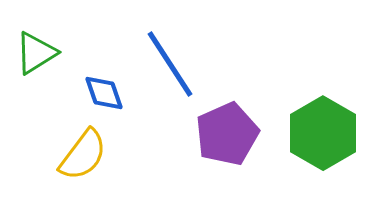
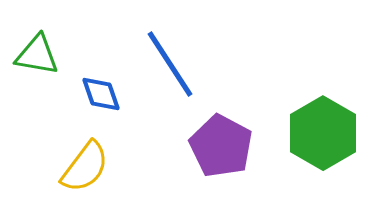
green triangle: moved 1 px right, 2 px down; rotated 42 degrees clockwise
blue diamond: moved 3 px left, 1 px down
purple pentagon: moved 6 px left, 12 px down; rotated 20 degrees counterclockwise
yellow semicircle: moved 2 px right, 12 px down
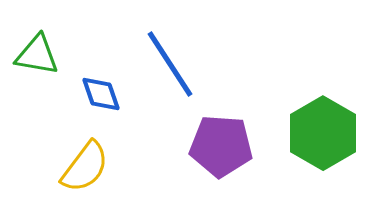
purple pentagon: rotated 24 degrees counterclockwise
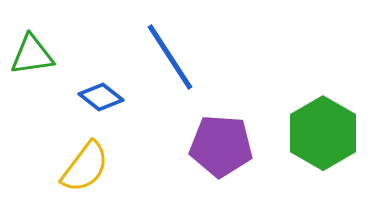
green triangle: moved 5 px left; rotated 18 degrees counterclockwise
blue line: moved 7 px up
blue diamond: moved 3 px down; rotated 33 degrees counterclockwise
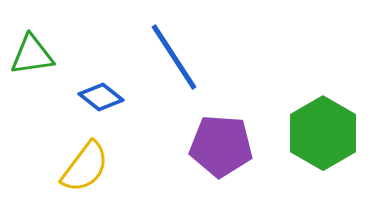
blue line: moved 4 px right
